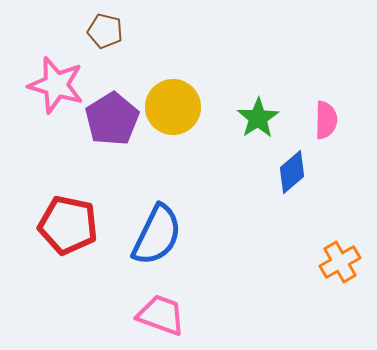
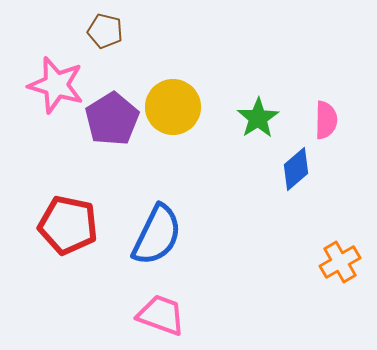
blue diamond: moved 4 px right, 3 px up
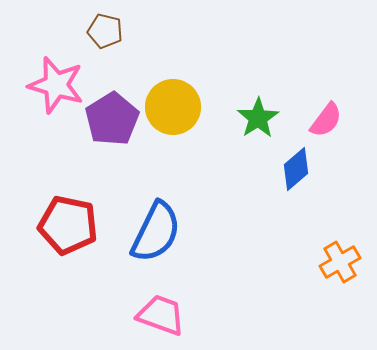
pink semicircle: rotated 36 degrees clockwise
blue semicircle: moved 1 px left, 3 px up
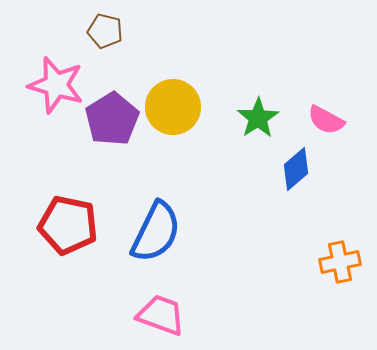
pink semicircle: rotated 81 degrees clockwise
orange cross: rotated 18 degrees clockwise
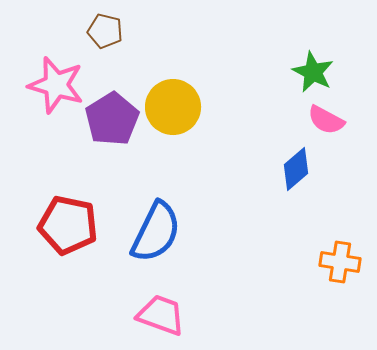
green star: moved 55 px right, 46 px up; rotated 12 degrees counterclockwise
orange cross: rotated 21 degrees clockwise
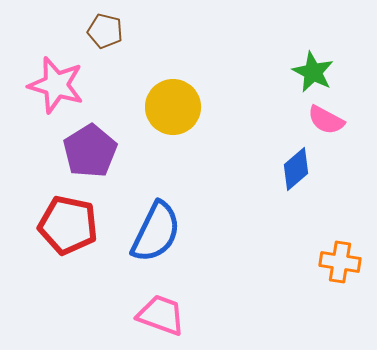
purple pentagon: moved 22 px left, 32 px down
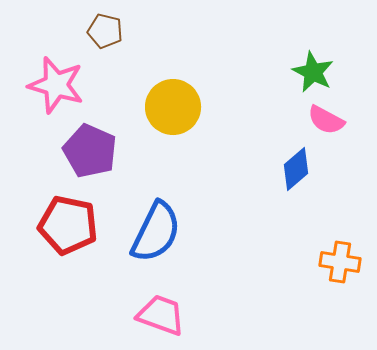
purple pentagon: rotated 16 degrees counterclockwise
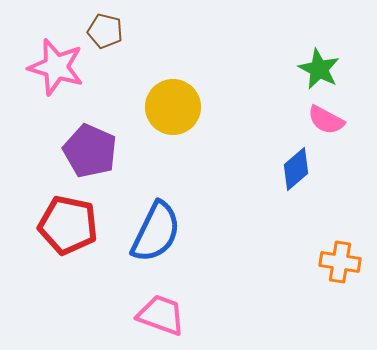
green star: moved 6 px right, 3 px up
pink star: moved 18 px up
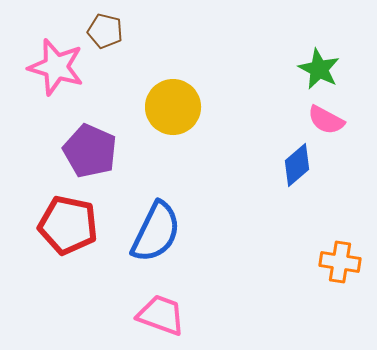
blue diamond: moved 1 px right, 4 px up
